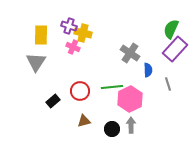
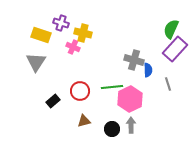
purple cross: moved 8 px left, 3 px up
yellow rectangle: rotated 72 degrees counterclockwise
gray cross: moved 4 px right, 7 px down; rotated 18 degrees counterclockwise
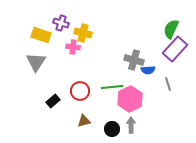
pink cross: rotated 16 degrees counterclockwise
blue semicircle: rotated 88 degrees clockwise
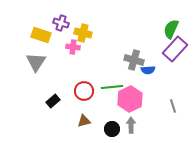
gray line: moved 5 px right, 22 px down
red circle: moved 4 px right
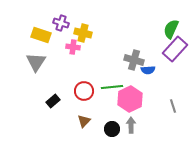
brown triangle: rotated 32 degrees counterclockwise
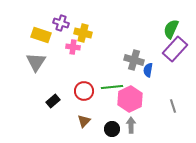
blue semicircle: rotated 104 degrees clockwise
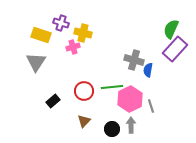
pink cross: rotated 24 degrees counterclockwise
gray line: moved 22 px left
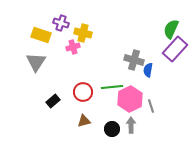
red circle: moved 1 px left, 1 px down
brown triangle: rotated 32 degrees clockwise
